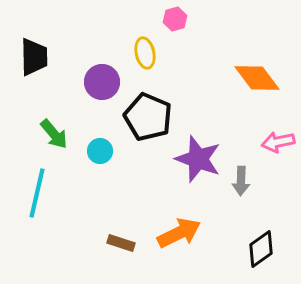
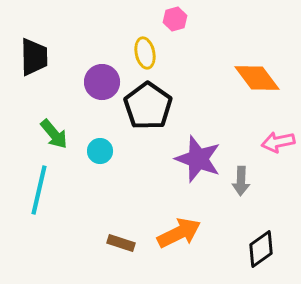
black pentagon: moved 11 px up; rotated 12 degrees clockwise
cyan line: moved 2 px right, 3 px up
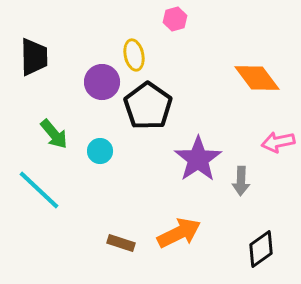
yellow ellipse: moved 11 px left, 2 px down
purple star: rotated 18 degrees clockwise
cyan line: rotated 60 degrees counterclockwise
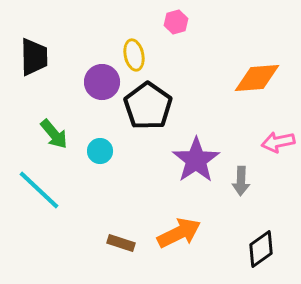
pink hexagon: moved 1 px right, 3 px down
orange diamond: rotated 57 degrees counterclockwise
purple star: moved 2 px left, 1 px down
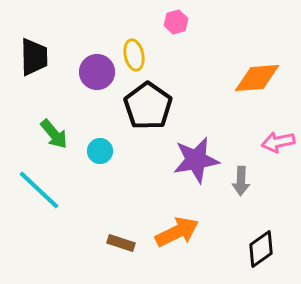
purple circle: moved 5 px left, 10 px up
purple star: rotated 24 degrees clockwise
orange arrow: moved 2 px left, 1 px up
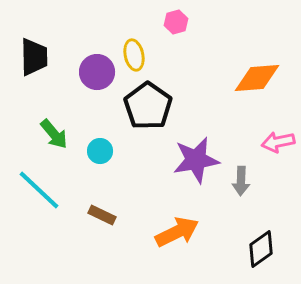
brown rectangle: moved 19 px left, 28 px up; rotated 8 degrees clockwise
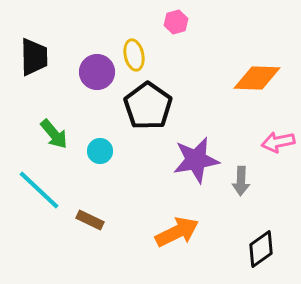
orange diamond: rotated 6 degrees clockwise
brown rectangle: moved 12 px left, 5 px down
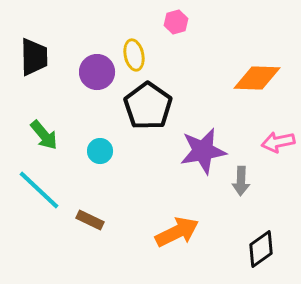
green arrow: moved 10 px left, 1 px down
purple star: moved 7 px right, 9 px up
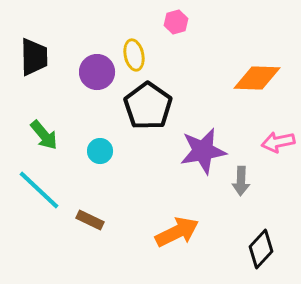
black diamond: rotated 12 degrees counterclockwise
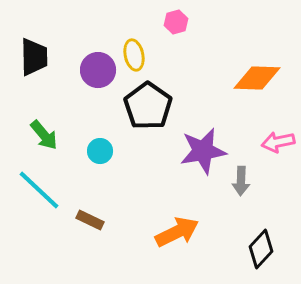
purple circle: moved 1 px right, 2 px up
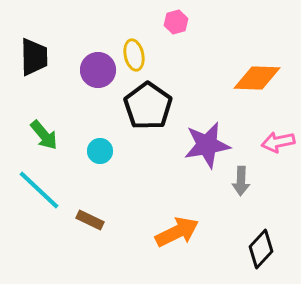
purple star: moved 4 px right, 6 px up
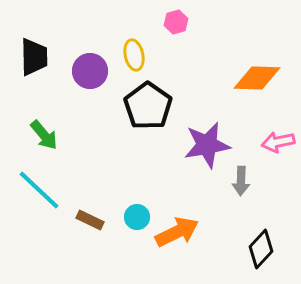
purple circle: moved 8 px left, 1 px down
cyan circle: moved 37 px right, 66 px down
